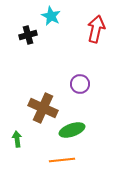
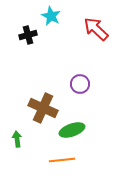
red arrow: rotated 60 degrees counterclockwise
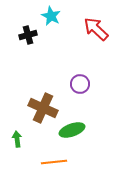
orange line: moved 8 px left, 2 px down
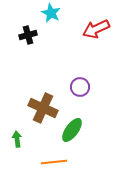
cyan star: moved 3 px up
red arrow: rotated 68 degrees counterclockwise
purple circle: moved 3 px down
green ellipse: rotated 35 degrees counterclockwise
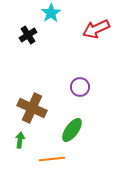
cyan star: rotated 12 degrees clockwise
black cross: rotated 18 degrees counterclockwise
brown cross: moved 11 px left
green arrow: moved 3 px right, 1 px down; rotated 14 degrees clockwise
orange line: moved 2 px left, 3 px up
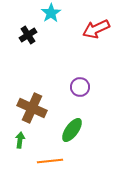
orange line: moved 2 px left, 2 px down
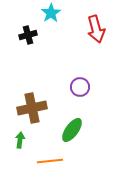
red arrow: rotated 80 degrees counterclockwise
black cross: rotated 18 degrees clockwise
brown cross: rotated 36 degrees counterclockwise
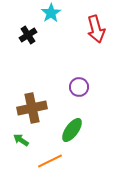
black cross: rotated 18 degrees counterclockwise
purple circle: moved 1 px left
green arrow: moved 1 px right; rotated 63 degrees counterclockwise
orange line: rotated 20 degrees counterclockwise
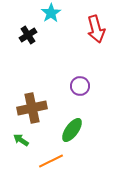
purple circle: moved 1 px right, 1 px up
orange line: moved 1 px right
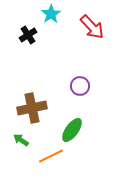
cyan star: moved 1 px down
red arrow: moved 4 px left, 2 px up; rotated 28 degrees counterclockwise
orange line: moved 5 px up
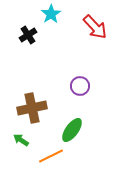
red arrow: moved 3 px right
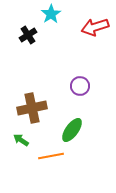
red arrow: rotated 116 degrees clockwise
orange line: rotated 15 degrees clockwise
